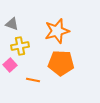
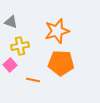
gray triangle: moved 1 px left, 2 px up
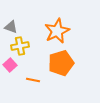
gray triangle: moved 5 px down
orange star: rotated 10 degrees counterclockwise
orange pentagon: rotated 20 degrees counterclockwise
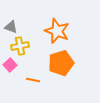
orange star: rotated 25 degrees counterclockwise
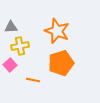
gray triangle: rotated 24 degrees counterclockwise
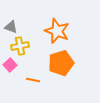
gray triangle: rotated 24 degrees clockwise
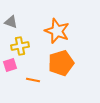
gray triangle: moved 5 px up
pink square: rotated 24 degrees clockwise
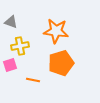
orange star: moved 1 px left; rotated 15 degrees counterclockwise
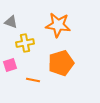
orange star: moved 2 px right, 6 px up
yellow cross: moved 5 px right, 3 px up
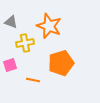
orange star: moved 9 px left, 1 px down; rotated 15 degrees clockwise
